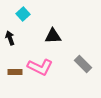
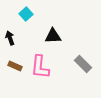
cyan square: moved 3 px right
pink L-shape: rotated 70 degrees clockwise
brown rectangle: moved 6 px up; rotated 24 degrees clockwise
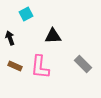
cyan square: rotated 16 degrees clockwise
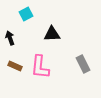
black triangle: moved 1 px left, 2 px up
gray rectangle: rotated 18 degrees clockwise
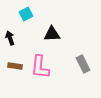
brown rectangle: rotated 16 degrees counterclockwise
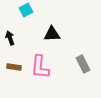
cyan square: moved 4 px up
brown rectangle: moved 1 px left, 1 px down
